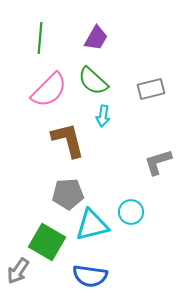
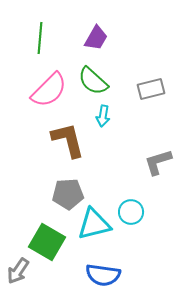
cyan triangle: moved 2 px right, 1 px up
blue semicircle: moved 13 px right, 1 px up
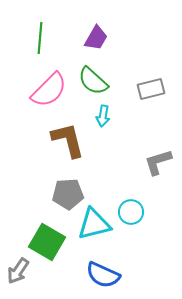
blue semicircle: rotated 16 degrees clockwise
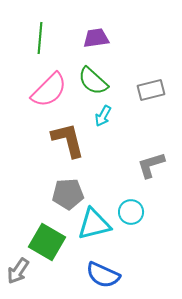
purple trapezoid: rotated 128 degrees counterclockwise
gray rectangle: moved 1 px down
cyan arrow: rotated 20 degrees clockwise
gray L-shape: moved 7 px left, 3 px down
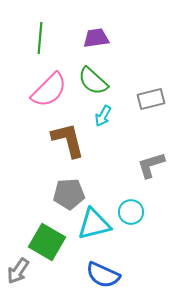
gray rectangle: moved 9 px down
gray pentagon: moved 1 px right
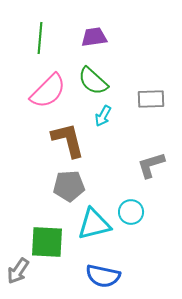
purple trapezoid: moved 2 px left, 1 px up
pink semicircle: moved 1 px left, 1 px down
gray rectangle: rotated 12 degrees clockwise
gray pentagon: moved 8 px up
green square: rotated 27 degrees counterclockwise
blue semicircle: moved 1 px down; rotated 12 degrees counterclockwise
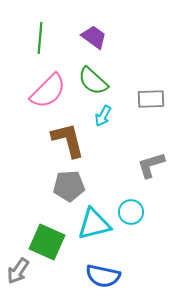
purple trapezoid: rotated 44 degrees clockwise
green square: rotated 21 degrees clockwise
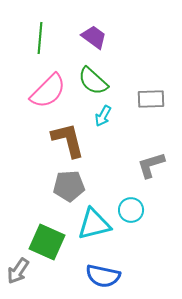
cyan circle: moved 2 px up
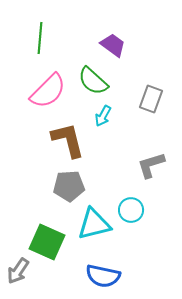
purple trapezoid: moved 19 px right, 8 px down
gray rectangle: rotated 68 degrees counterclockwise
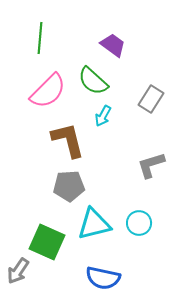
gray rectangle: rotated 12 degrees clockwise
cyan circle: moved 8 px right, 13 px down
blue semicircle: moved 2 px down
